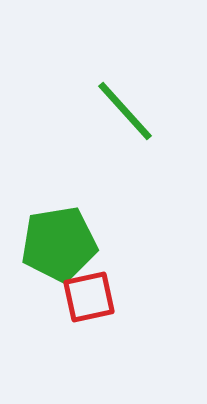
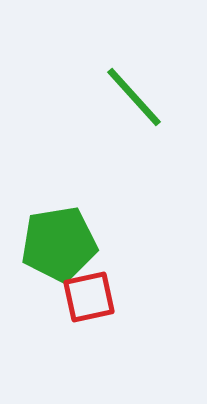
green line: moved 9 px right, 14 px up
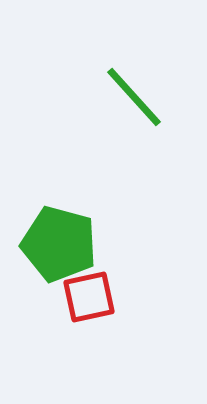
green pentagon: rotated 24 degrees clockwise
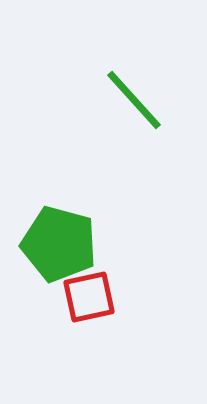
green line: moved 3 px down
